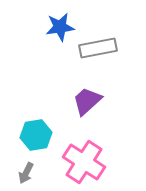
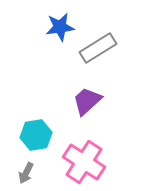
gray rectangle: rotated 21 degrees counterclockwise
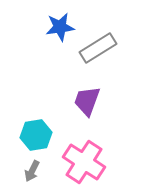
purple trapezoid: rotated 28 degrees counterclockwise
gray arrow: moved 6 px right, 2 px up
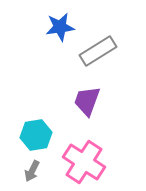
gray rectangle: moved 3 px down
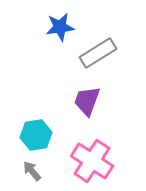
gray rectangle: moved 2 px down
pink cross: moved 8 px right, 1 px up
gray arrow: rotated 115 degrees clockwise
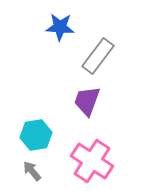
blue star: rotated 12 degrees clockwise
gray rectangle: moved 3 px down; rotated 21 degrees counterclockwise
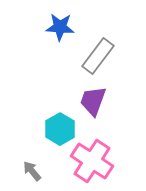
purple trapezoid: moved 6 px right
cyan hexagon: moved 24 px right, 6 px up; rotated 20 degrees counterclockwise
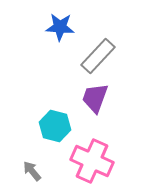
gray rectangle: rotated 6 degrees clockwise
purple trapezoid: moved 2 px right, 3 px up
cyan hexagon: moved 5 px left, 3 px up; rotated 16 degrees counterclockwise
pink cross: rotated 9 degrees counterclockwise
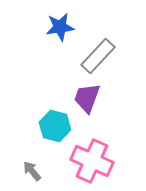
blue star: rotated 12 degrees counterclockwise
purple trapezoid: moved 8 px left
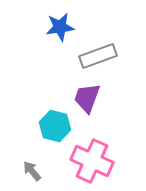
gray rectangle: rotated 27 degrees clockwise
